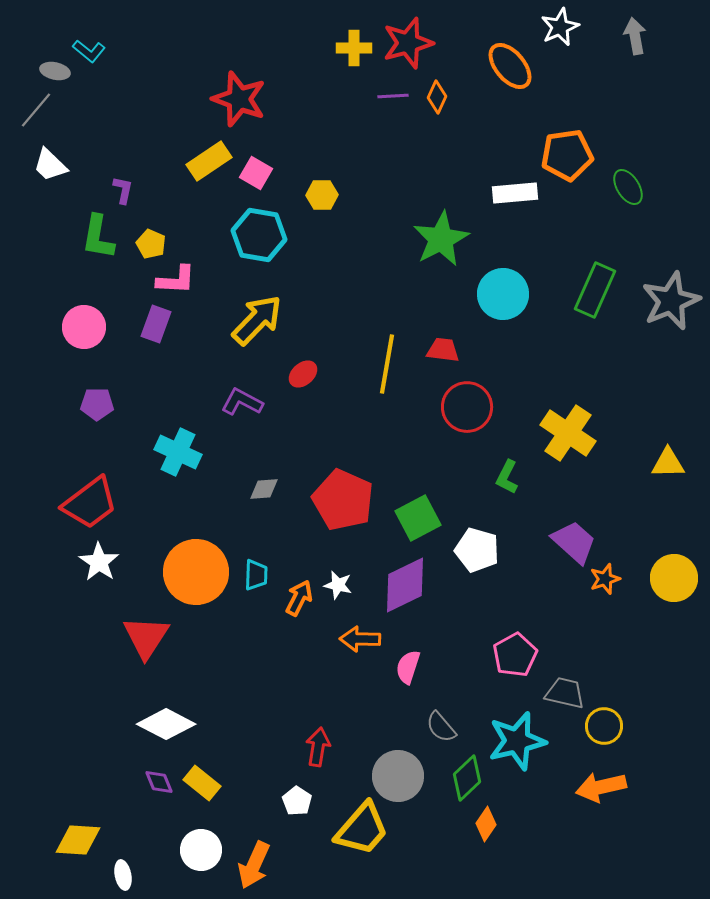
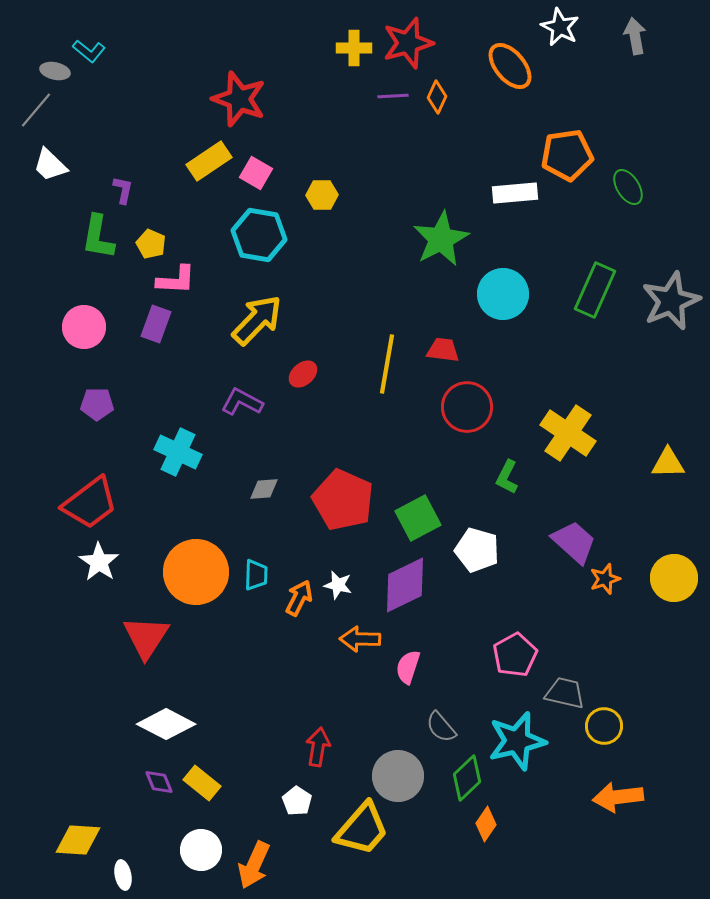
white star at (560, 27): rotated 21 degrees counterclockwise
orange arrow at (601, 787): moved 17 px right, 10 px down; rotated 6 degrees clockwise
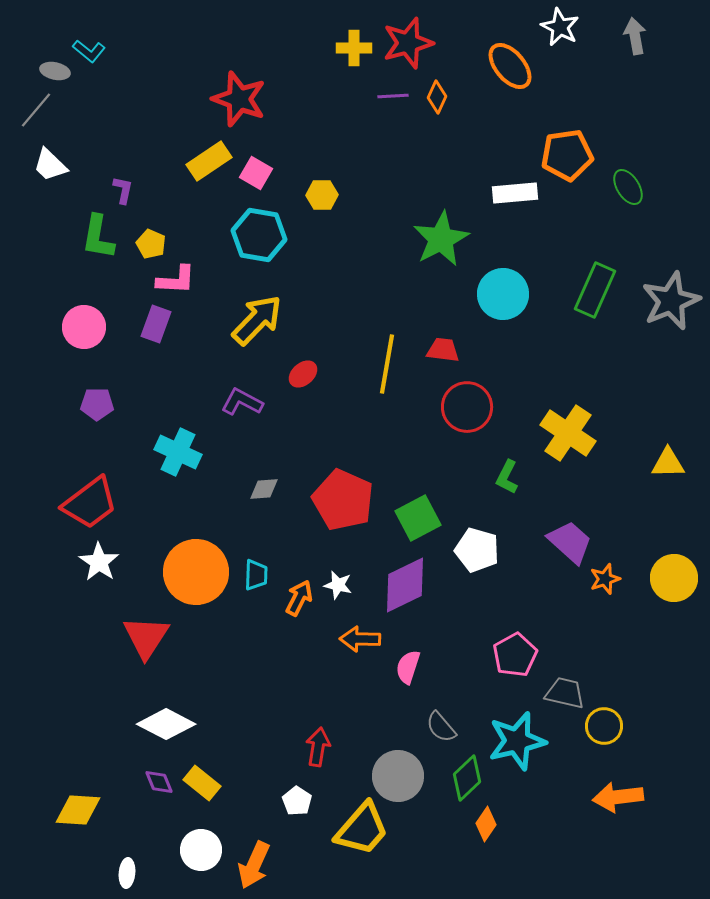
purple trapezoid at (574, 542): moved 4 px left
yellow diamond at (78, 840): moved 30 px up
white ellipse at (123, 875): moved 4 px right, 2 px up; rotated 16 degrees clockwise
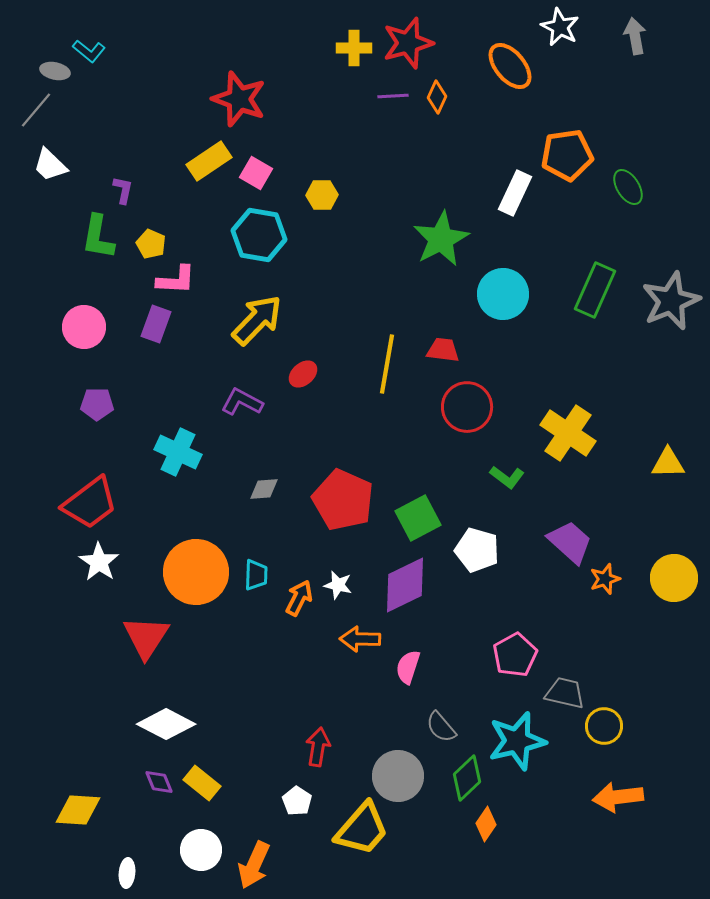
white rectangle at (515, 193): rotated 60 degrees counterclockwise
green L-shape at (507, 477): rotated 80 degrees counterclockwise
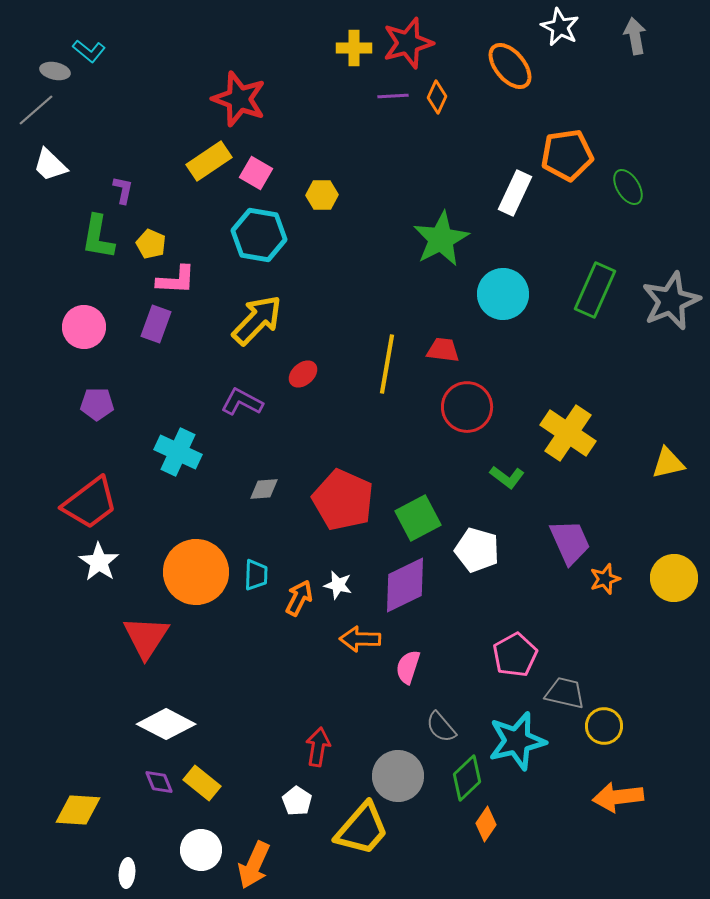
gray line at (36, 110): rotated 9 degrees clockwise
yellow triangle at (668, 463): rotated 12 degrees counterclockwise
purple trapezoid at (570, 542): rotated 24 degrees clockwise
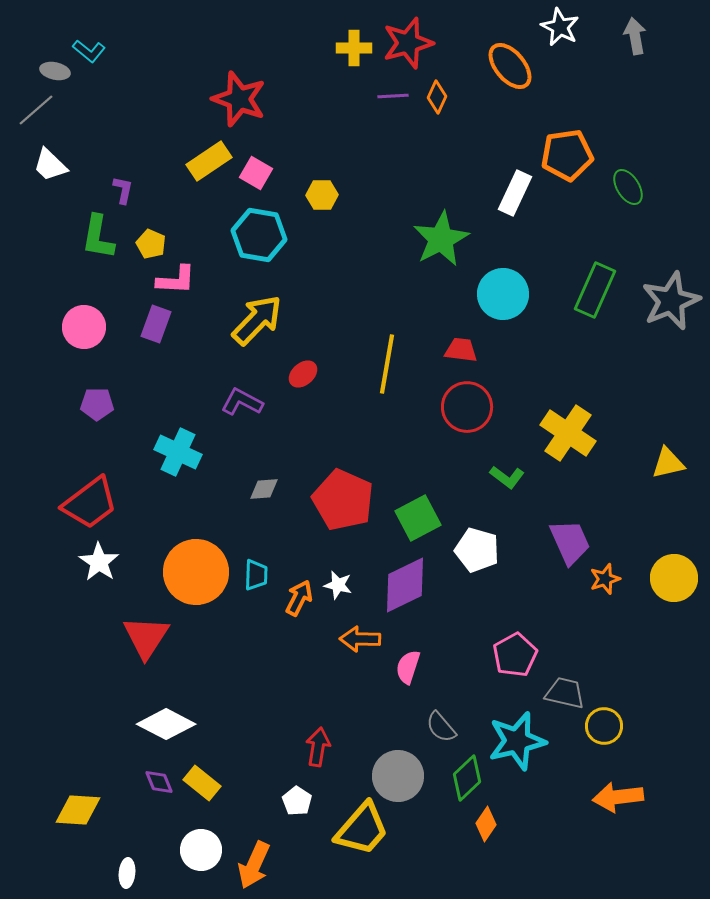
red trapezoid at (443, 350): moved 18 px right
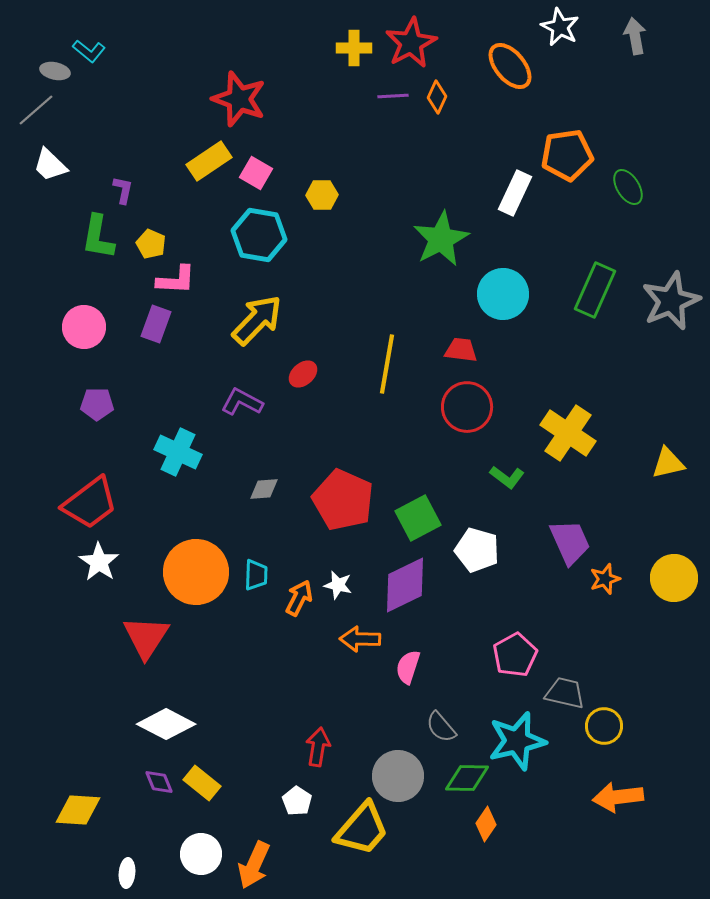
red star at (408, 43): moved 3 px right; rotated 12 degrees counterclockwise
green diamond at (467, 778): rotated 45 degrees clockwise
white circle at (201, 850): moved 4 px down
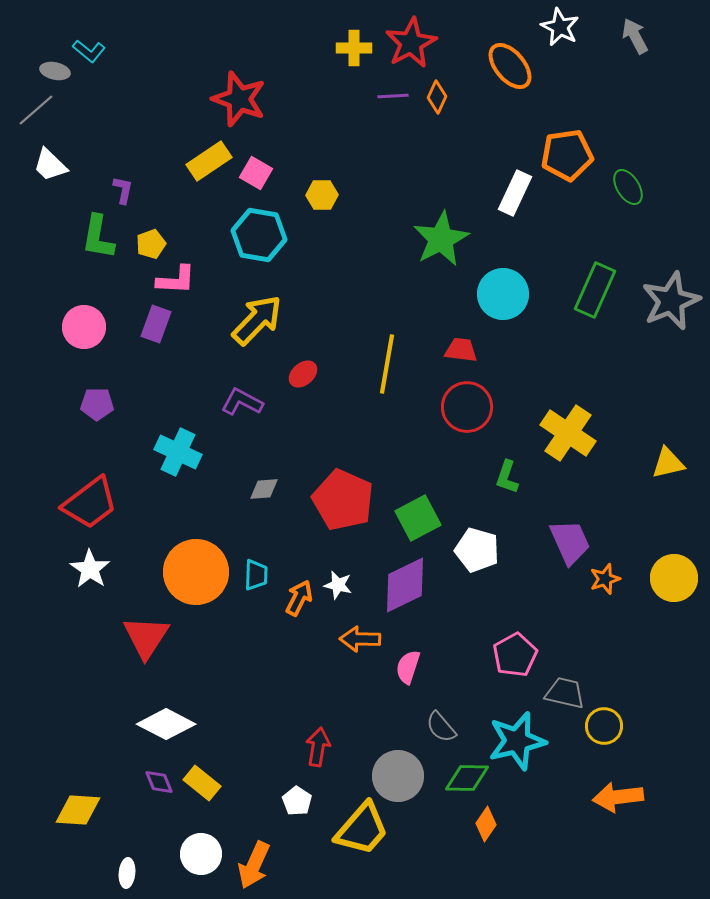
gray arrow at (635, 36): rotated 18 degrees counterclockwise
yellow pentagon at (151, 244): rotated 28 degrees clockwise
green L-shape at (507, 477): rotated 72 degrees clockwise
white star at (99, 562): moved 9 px left, 7 px down
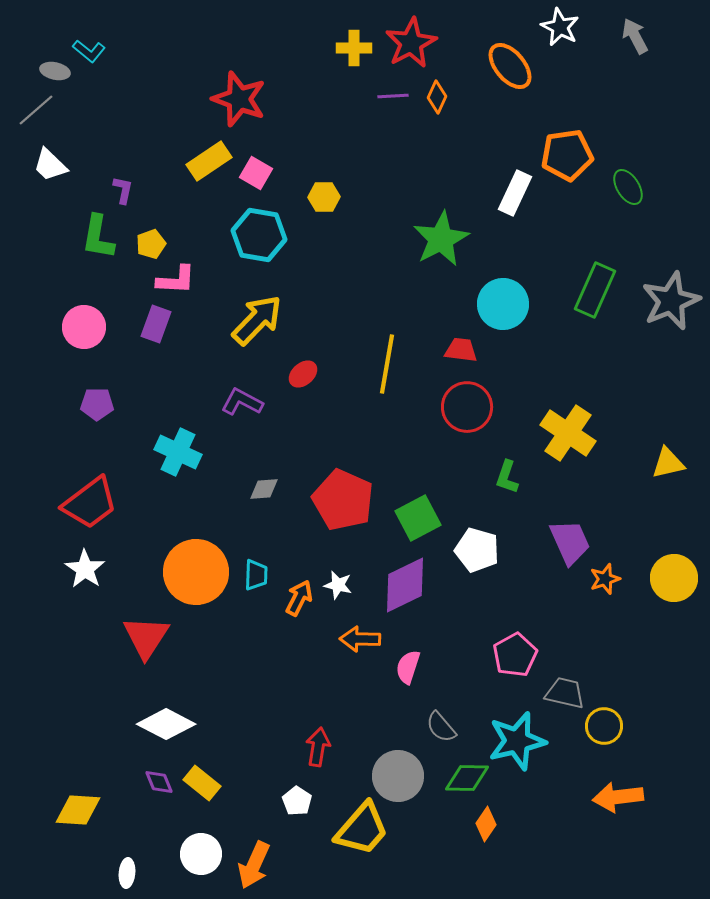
yellow hexagon at (322, 195): moved 2 px right, 2 px down
cyan circle at (503, 294): moved 10 px down
white star at (90, 569): moved 5 px left
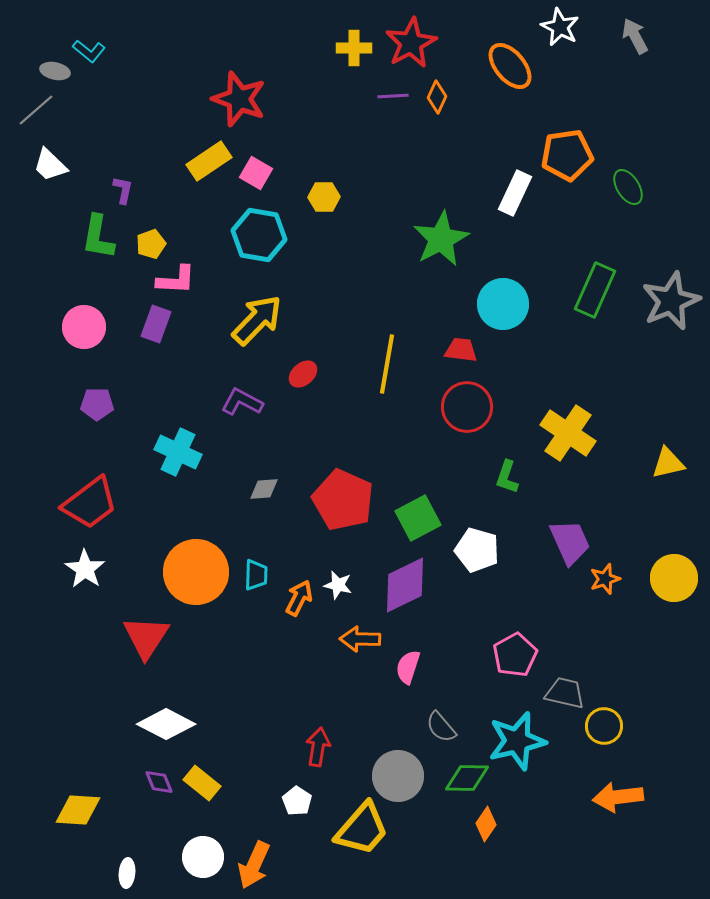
white circle at (201, 854): moved 2 px right, 3 px down
